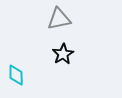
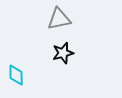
black star: moved 1 px up; rotated 15 degrees clockwise
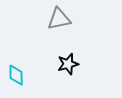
black star: moved 5 px right, 11 px down
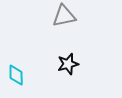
gray triangle: moved 5 px right, 3 px up
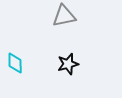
cyan diamond: moved 1 px left, 12 px up
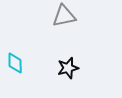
black star: moved 4 px down
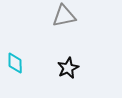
black star: rotated 10 degrees counterclockwise
